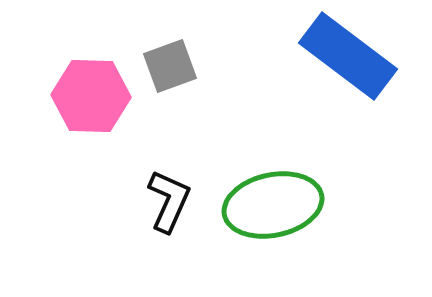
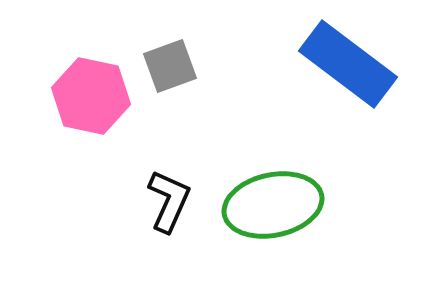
blue rectangle: moved 8 px down
pink hexagon: rotated 10 degrees clockwise
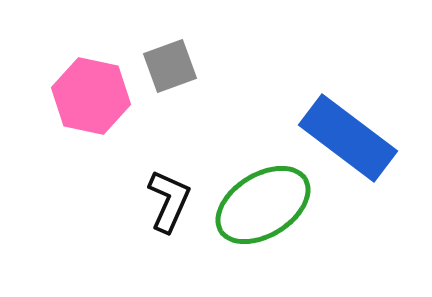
blue rectangle: moved 74 px down
green ellipse: moved 10 px left; rotated 20 degrees counterclockwise
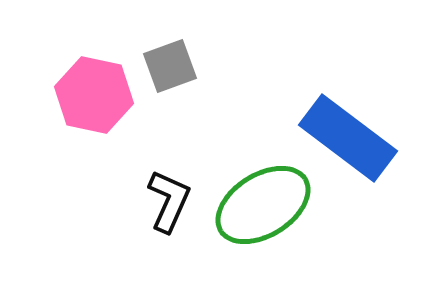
pink hexagon: moved 3 px right, 1 px up
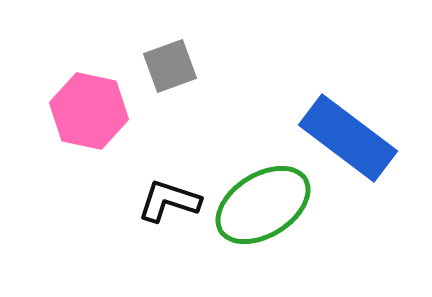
pink hexagon: moved 5 px left, 16 px down
black L-shape: rotated 96 degrees counterclockwise
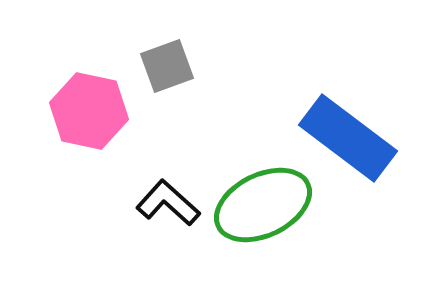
gray square: moved 3 px left
black L-shape: moved 1 px left, 2 px down; rotated 24 degrees clockwise
green ellipse: rotated 6 degrees clockwise
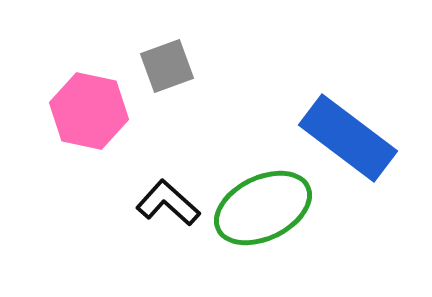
green ellipse: moved 3 px down
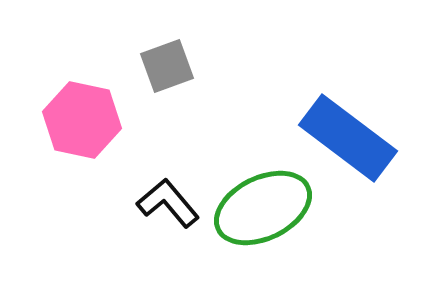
pink hexagon: moved 7 px left, 9 px down
black L-shape: rotated 8 degrees clockwise
